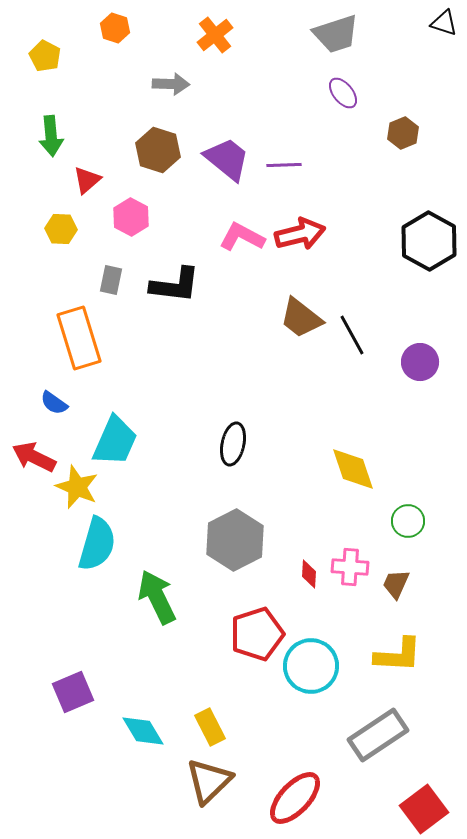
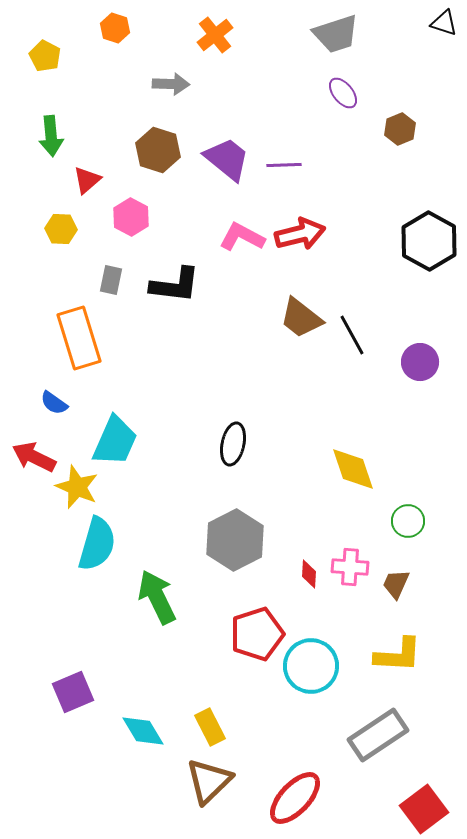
brown hexagon at (403, 133): moved 3 px left, 4 px up
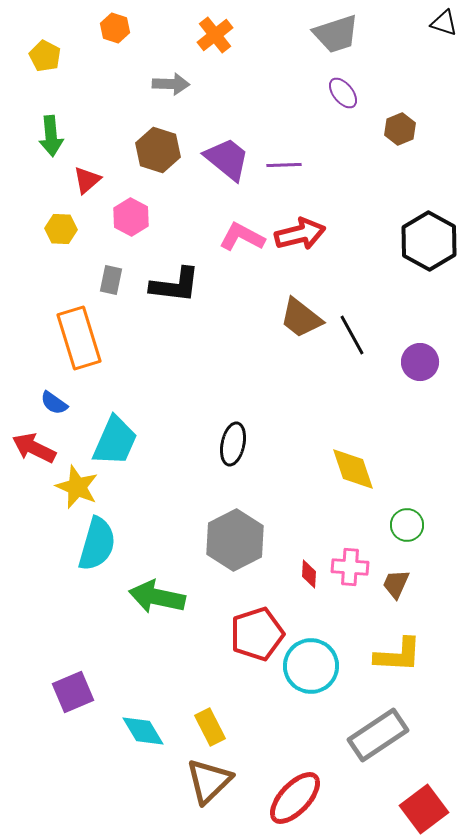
red arrow at (34, 457): moved 9 px up
green circle at (408, 521): moved 1 px left, 4 px down
green arrow at (157, 597): rotated 52 degrees counterclockwise
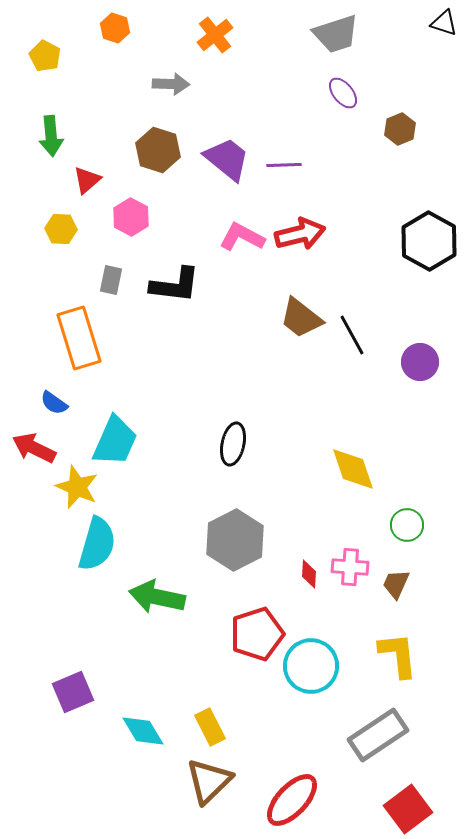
yellow L-shape at (398, 655): rotated 99 degrees counterclockwise
red ellipse at (295, 798): moved 3 px left, 2 px down
red square at (424, 809): moved 16 px left
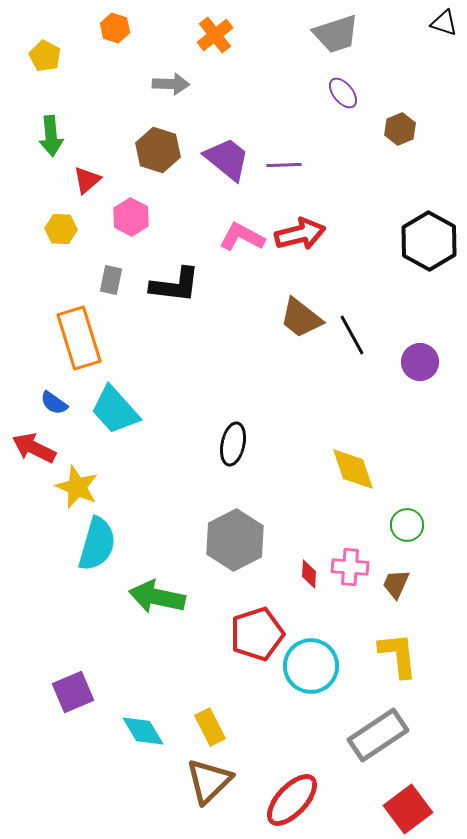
cyan trapezoid at (115, 441): moved 31 px up; rotated 114 degrees clockwise
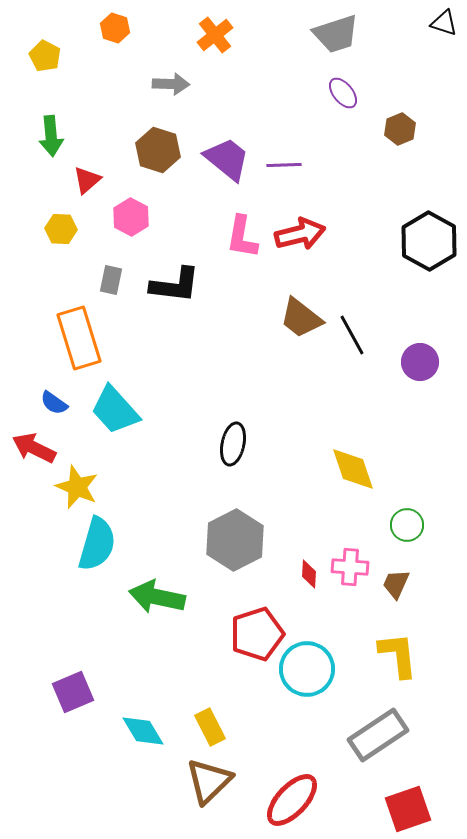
pink L-shape at (242, 237): rotated 108 degrees counterclockwise
cyan circle at (311, 666): moved 4 px left, 3 px down
red square at (408, 809): rotated 18 degrees clockwise
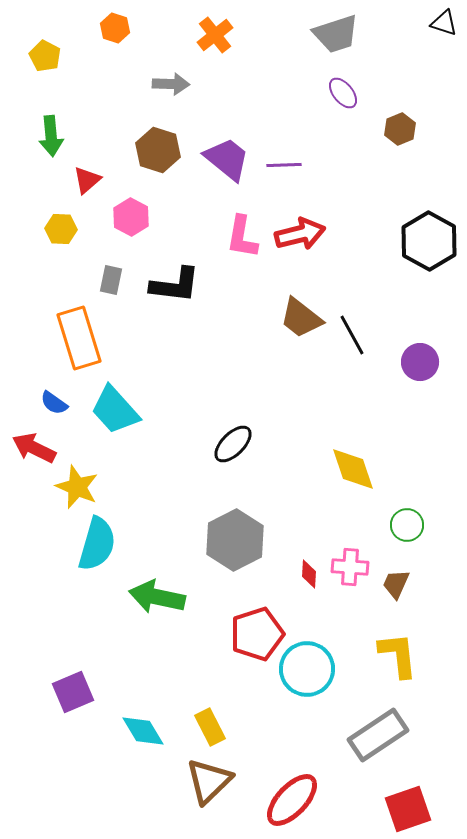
black ellipse at (233, 444): rotated 33 degrees clockwise
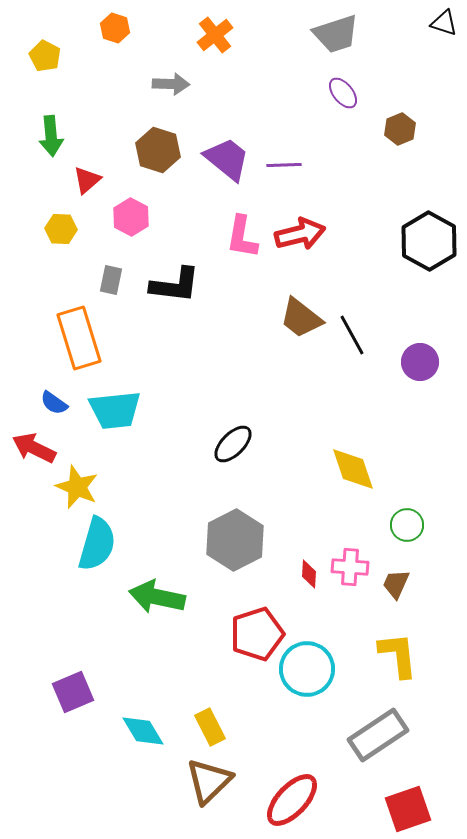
cyan trapezoid at (115, 410): rotated 54 degrees counterclockwise
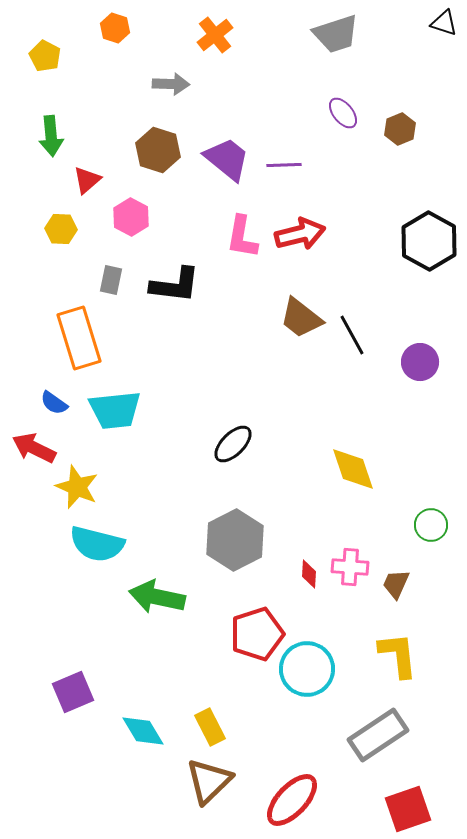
purple ellipse at (343, 93): moved 20 px down
green circle at (407, 525): moved 24 px right
cyan semicircle at (97, 544): rotated 88 degrees clockwise
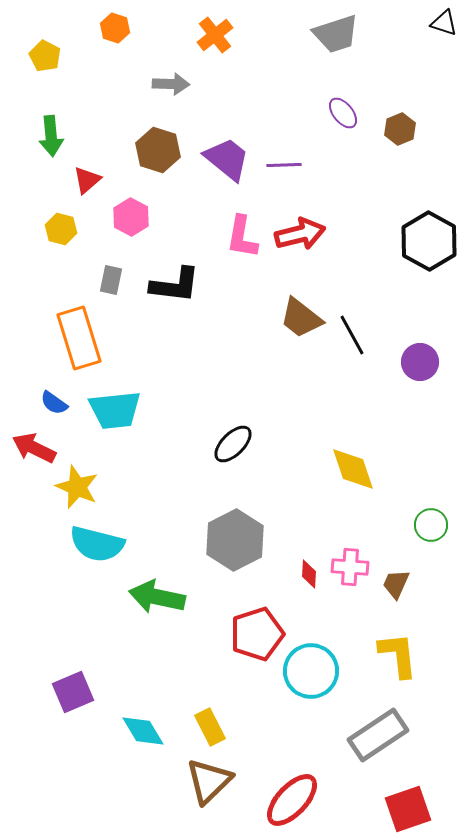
yellow hexagon at (61, 229): rotated 12 degrees clockwise
cyan circle at (307, 669): moved 4 px right, 2 px down
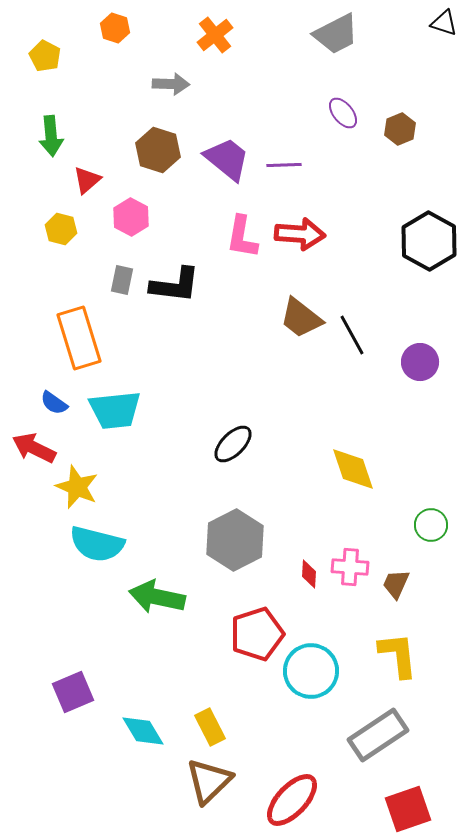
gray trapezoid at (336, 34): rotated 9 degrees counterclockwise
red arrow at (300, 234): rotated 18 degrees clockwise
gray rectangle at (111, 280): moved 11 px right
